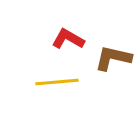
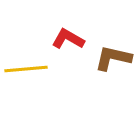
yellow line: moved 31 px left, 13 px up
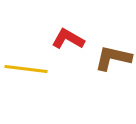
yellow line: rotated 12 degrees clockwise
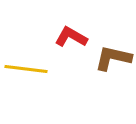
red L-shape: moved 3 px right, 2 px up
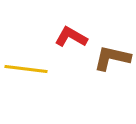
brown L-shape: moved 1 px left
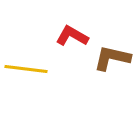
red L-shape: moved 1 px right, 1 px up
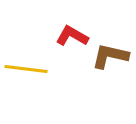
brown L-shape: moved 2 px left, 2 px up
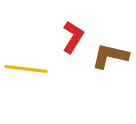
red L-shape: moved 1 px right, 1 px down; rotated 92 degrees clockwise
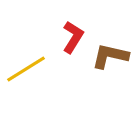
yellow line: rotated 39 degrees counterclockwise
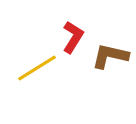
yellow line: moved 11 px right, 1 px up
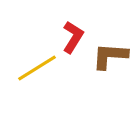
brown L-shape: rotated 9 degrees counterclockwise
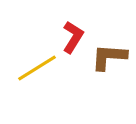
brown L-shape: moved 1 px left, 1 px down
